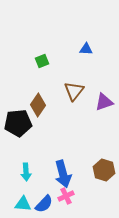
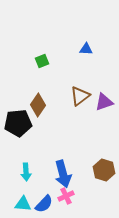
brown triangle: moved 6 px right, 5 px down; rotated 15 degrees clockwise
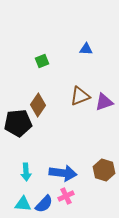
brown triangle: rotated 15 degrees clockwise
blue arrow: moved 1 px up; rotated 68 degrees counterclockwise
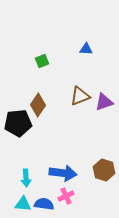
cyan arrow: moved 6 px down
blue semicircle: rotated 126 degrees counterclockwise
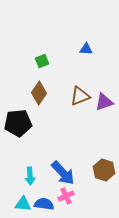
brown diamond: moved 1 px right, 12 px up
blue arrow: rotated 40 degrees clockwise
cyan arrow: moved 4 px right, 2 px up
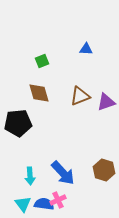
brown diamond: rotated 50 degrees counterclockwise
purple triangle: moved 2 px right
pink cross: moved 8 px left, 4 px down
cyan triangle: rotated 48 degrees clockwise
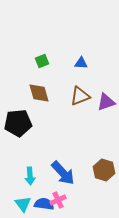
blue triangle: moved 5 px left, 14 px down
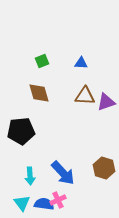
brown triangle: moved 5 px right; rotated 25 degrees clockwise
black pentagon: moved 3 px right, 8 px down
brown hexagon: moved 2 px up
cyan triangle: moved 1 px left, 1 px up
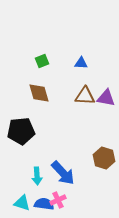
purple triangle: moved 4 px up; rotated 30 degrees clockwise
brown hexagon: moved 10 px up
cyan arrow: moved 7 px right
cyan triangle: rotated 36 degrees counterclockwise
